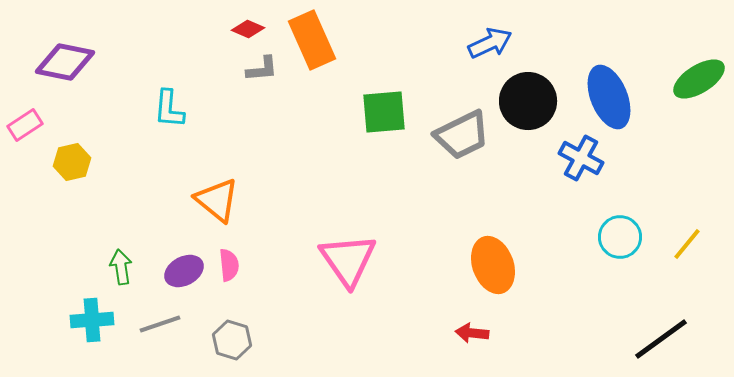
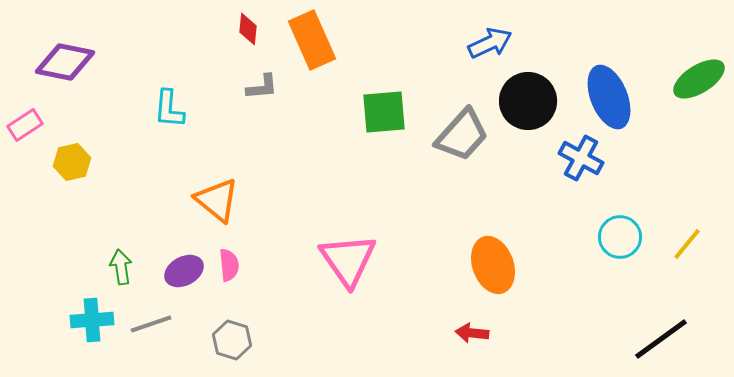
red diamond: rotated 72 degrees clockwise
gray L-shape: moved 18 px down
gray trapezoid: rotated 22 degrees counterclockwise
gray line: moved 9 px left
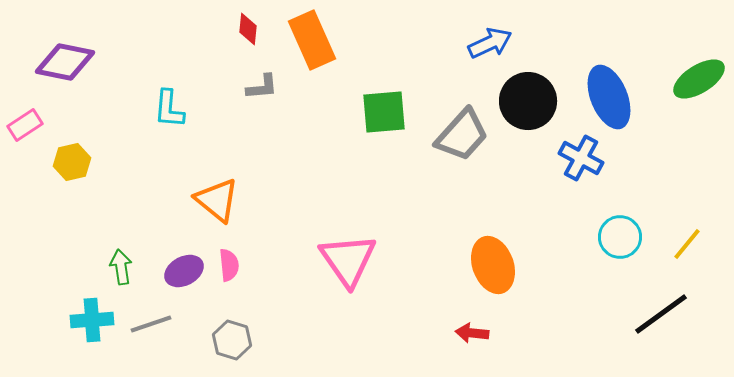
black line: moved 25 px up
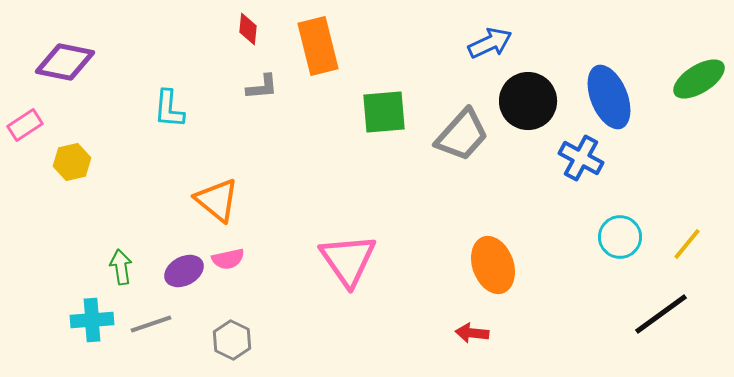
orange rectangle: moved 6 px right, 6 px down; rotated 10 degrees clockwise
pink semicircle: moved 1 px left, 6 px up; rotated 84 degrees clockwise
gray hexagon: rotated 9 degrees clockwise
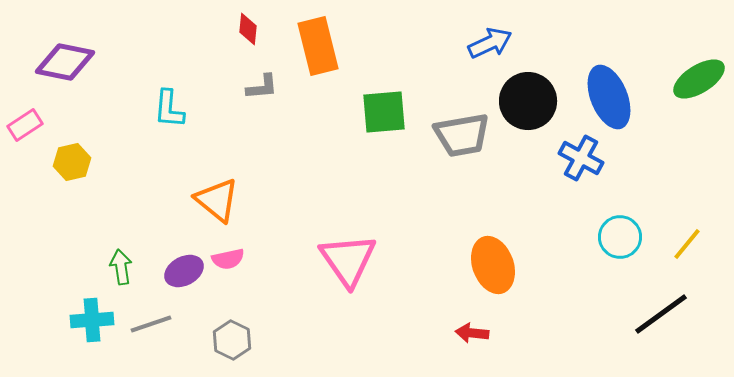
gray trapezoid: rotated 38 degrees clockwise
